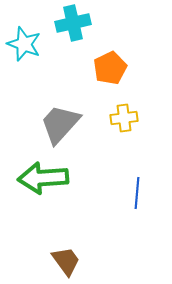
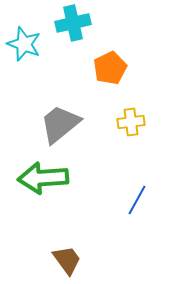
yellow cross: moved 7 px right, 4 px down
gray trapezoid: rotated 9 degrees clockwise
blue line: moved 7 px down; rotated 24 degrees clockwise
brown trapezoid: moved 1 px right, 1 px up
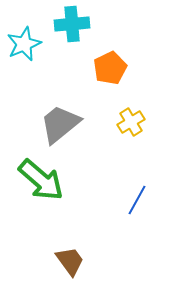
cyan cross: moved 1 px left, 1 px down; rotated 8 degrees clockwise
cyan star: rotated 28 degrees clockwise
yellow cross: rotated 24 degrees counterclockwise
green arrow: moved 2 px left, 2 px down; rotated 135 degrees counterclockwise
brown trapezoid: moved 3 px right, 1 px down
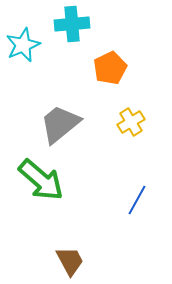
cyan star: moved 1 px left, 1 px down
brown trapezoid: rotated 8 degrees clockwise
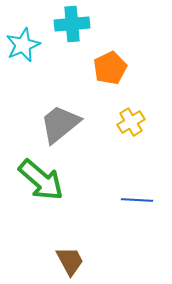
blue line: rotated 64 degrees clockwise
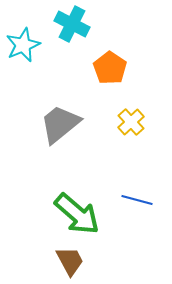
cyan cross: rotated 32 degrees clockwise
orange pentagon: rotated 12 degrees counterclockwise
yellow cross: rotated 12 degrees counterclockwise
green arrow: moved 36 px right, 34 px down
blue line: rotated 12 degrees clockwise
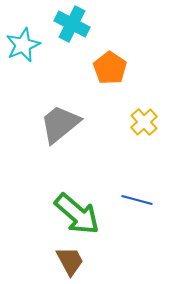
yellow cross: moved 13 px right
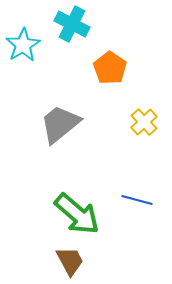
cyan star: rotated 8 degrees counterclockwise
